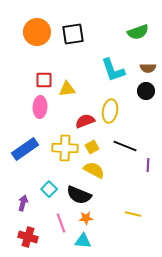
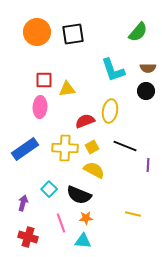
green semicircle: rotated 30 degrees counterclockwise
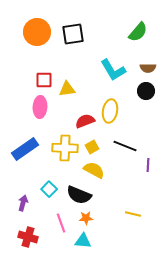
cyan L-shape: rotated 12 degrees counterclockwise
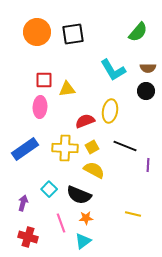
cyan triangle: rotated 42 degrees counterclockwise
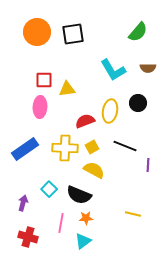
black circle: moved 8 px left, 12 px down
pink line: rotated 30 degrees clockwise
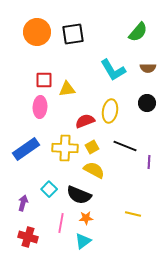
black circle: moved 9 px right
blue rectangle: moved 1 px right
purple line: moved 1 px right, 3 px up
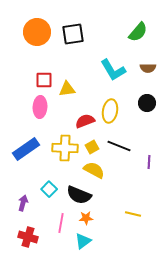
black line: moved 6 px left
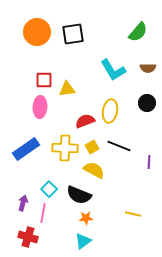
pink line: moved 18 px left, 10 px up
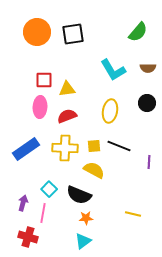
red semicircle: moved 18 px left, 5 px up
yellow square: moved 2 px right, 1 px up; rotated 24 degrees clockwise
